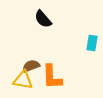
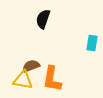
black semicircle: rotated 60 degrees clockwise
orange L-shape: moved 2 px down; rotated 12 degrees clockwise
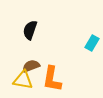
black semicircle: moved 13 px left, 11 px down
cyan rectangle: rotated 21 degrees clockwise
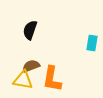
cyan rectangle: rotated 21 degrees counterclockwise
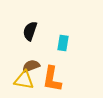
black semicircle: moved 1 px down
cyan rectangle: moved 29 px left
yellow triangle: moved 1 px right
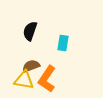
orange L-shape: moved 5 px left; rotated 24 degrees clockwise
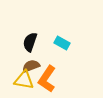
black semicircle: moved 11 px down
cyan rectangle: moved 1 px left; rotated 70 degrees counterclockwise
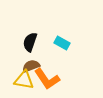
orange L-shape: rotated 68 degrees counterclockwise
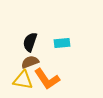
cyan rectangle: rotated 35 degrees counterclockwise
brown semicircle: moved 1 px left, 4 px up
yellow triangle: moved 1 px left
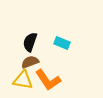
cyan rectangle: rotated 28 degrees clockwise
orange L-shape: moved 1 px right, 1 px down
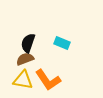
black semicircle: moved 2 px left, 1 px down
brown semicircle: moved 5 px left, 3 px up
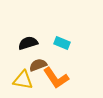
black semicircle: rotated 54 degrees clockwise
brown semicircle: moved 13 px right, 6 px down
orange L-shape: moved 8 px right, 2 px up
